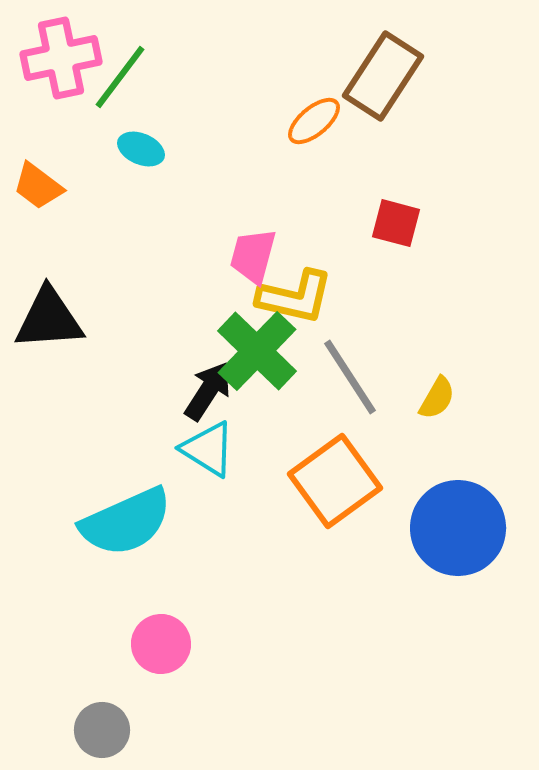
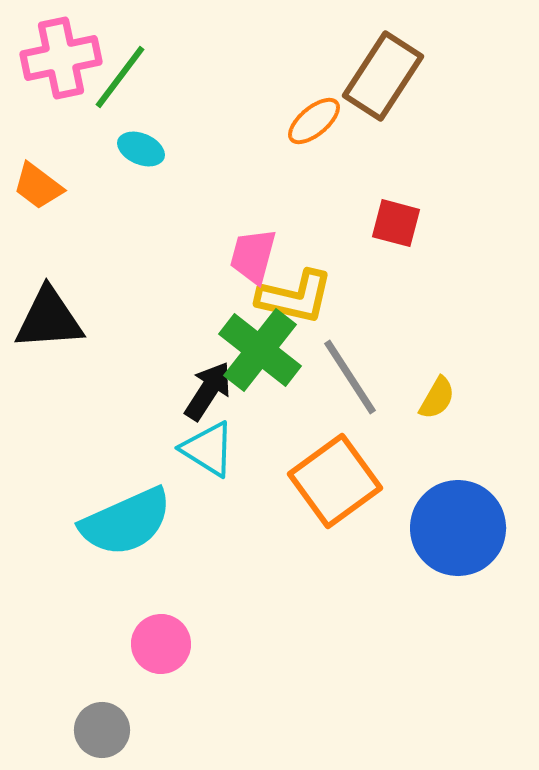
green cross: moved 3 px right, 1 px up; rotated 6 degrees counterclockwise
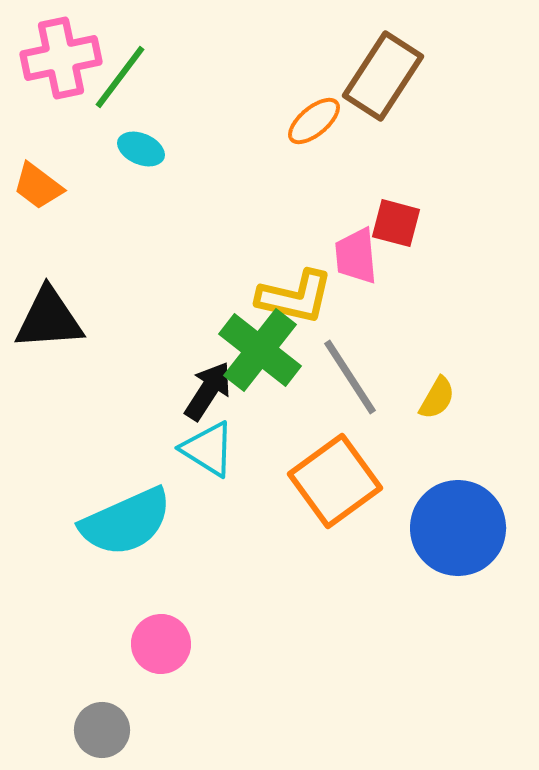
pink trapezoid: moved 103 px right; rotated 20 degrees counterclockwise
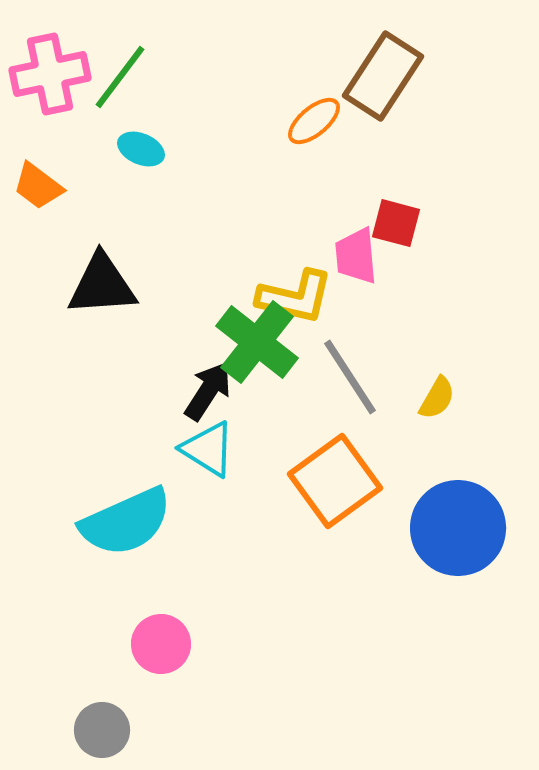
pink cross: moved 11 px left, 16 px down
black triangle: moved 53 px right, 34 px up
green cross: moved 3 px left, 8 px up
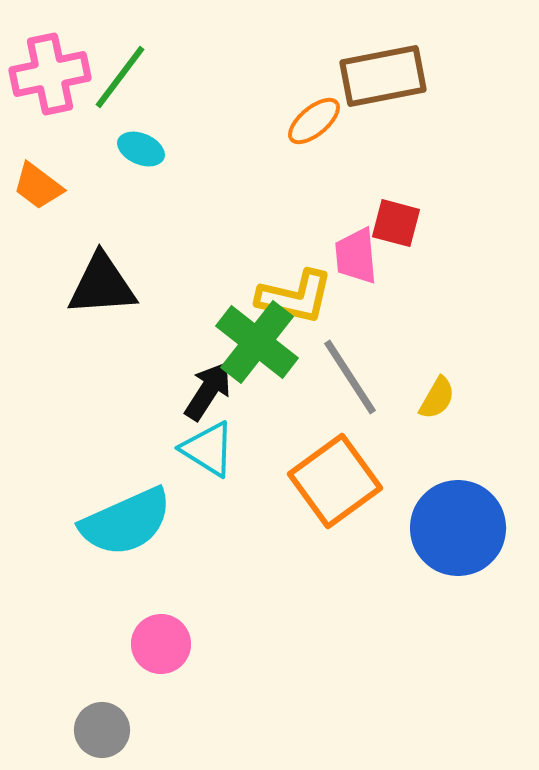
brown rectangle: rotated 46 degrees clockwise
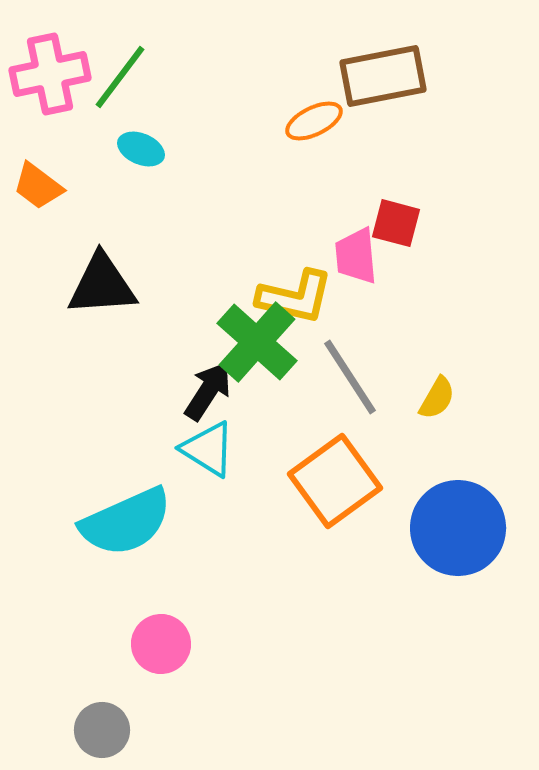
orange ellipse: rotated 14 degrees clockwise
green cross: rotated 4 degrees clockwise
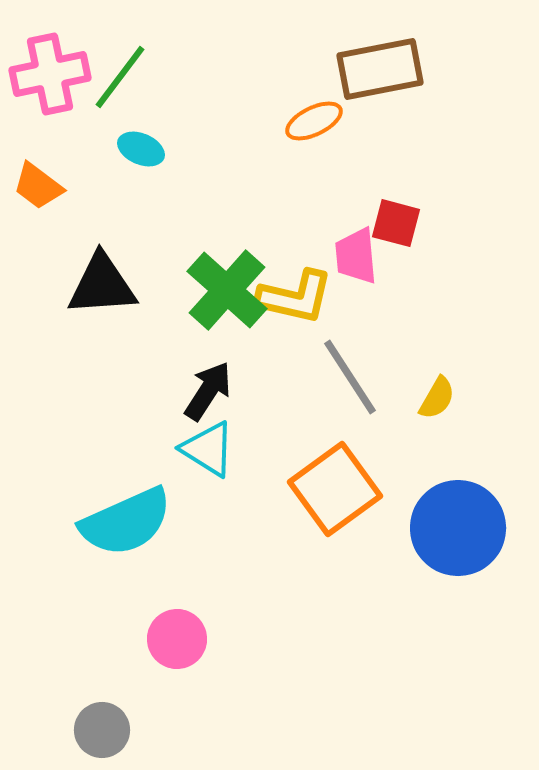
brown rectangle: moved 3 px left, 7 px up
green cross: moved 30 px left, 52 px up
orange square: moved 8 px down
pink circle: moved 16 px right, 5 px up
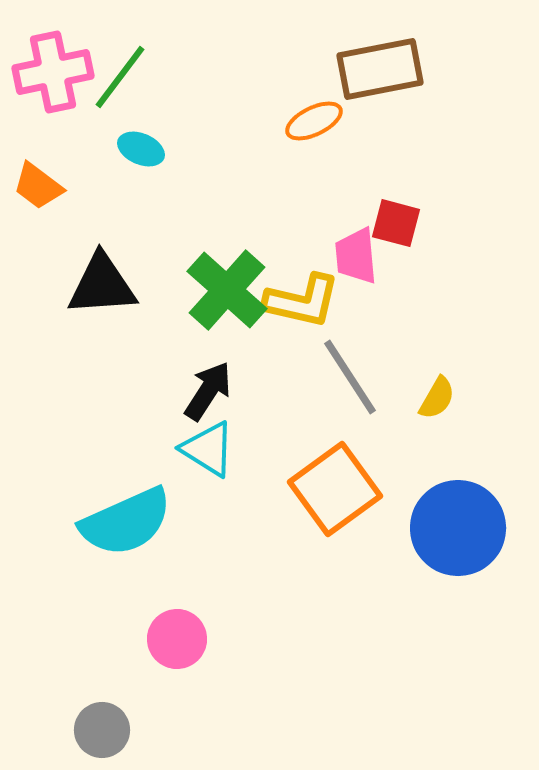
pink cross: moved 3 px right, 2 px up
yellow L-shape: moved 7 px right, 4 px down
